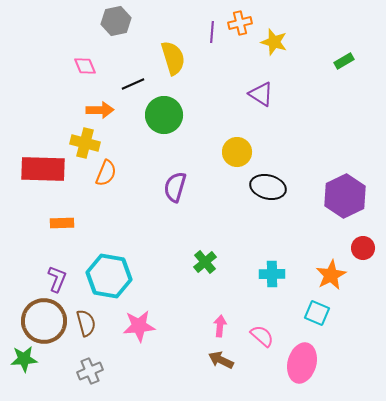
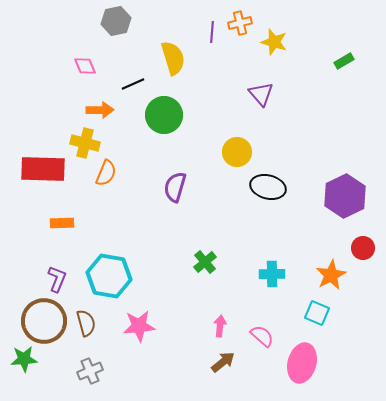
purple triangle: rotated 16 degrees clockwise
brown arrow: moved 2 px right, 2 px down; rotated 115 degrees clockwise
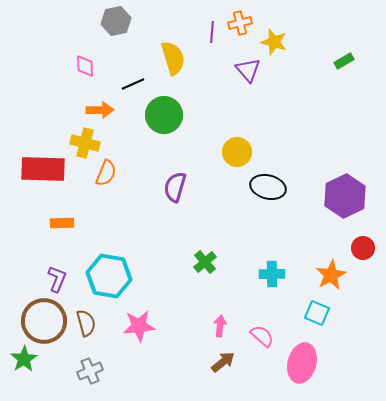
pink diamond: rotated 20 degrees clockwise
purple triangle: moved 13 px left, 24 px up
green star: rotated 28 degrees counterclockwise
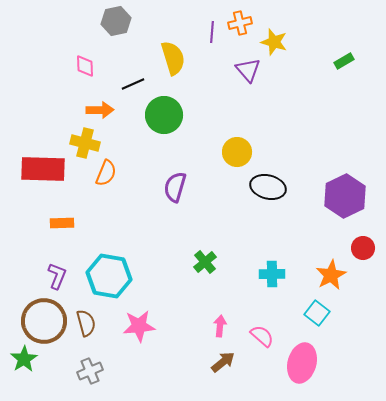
purple L-shape: moved 3 px up
cyan square: rotated 15 degrees clockwise
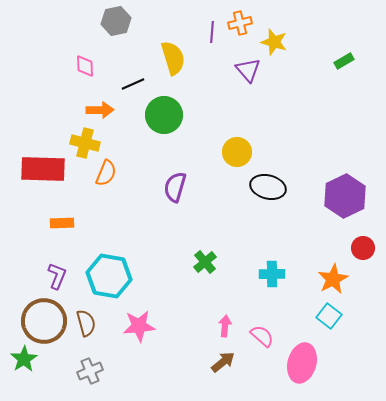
orange star: moved 2 px right, 4 px down
cyan square: moved 12 px right, 3 px down
pink arrow: moved 5 px right
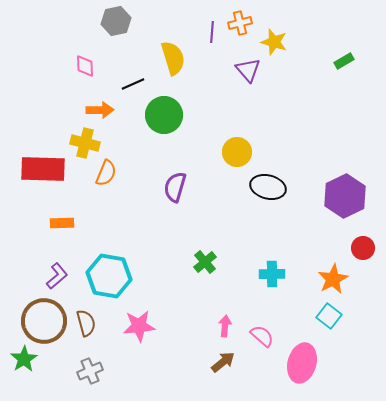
purple L-shape: rotated 28 degrees clockwise
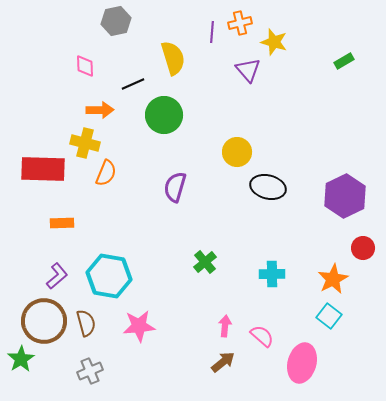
green star: moved 3 px left
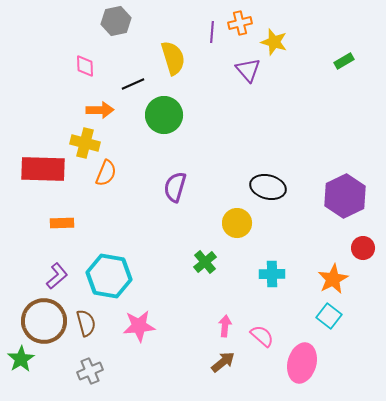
yellow circle: moved 71 px down
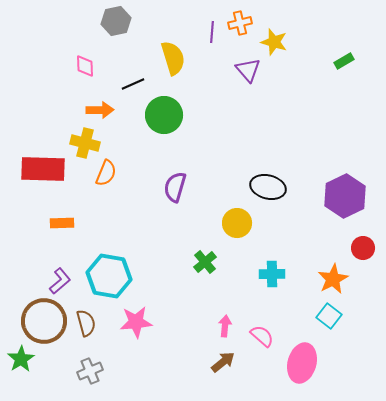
purple L-shape: moved 3 px right, 5 px down
pink star: moved 3 px left, 4 px up
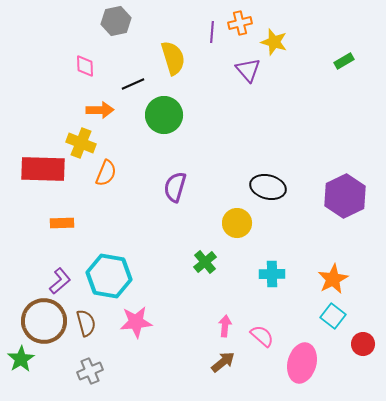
yellow cross: moved 4 px left; rotated 8 degrees clockwise
red circle: moved 96 px down
cyan square: moved 4 px right
